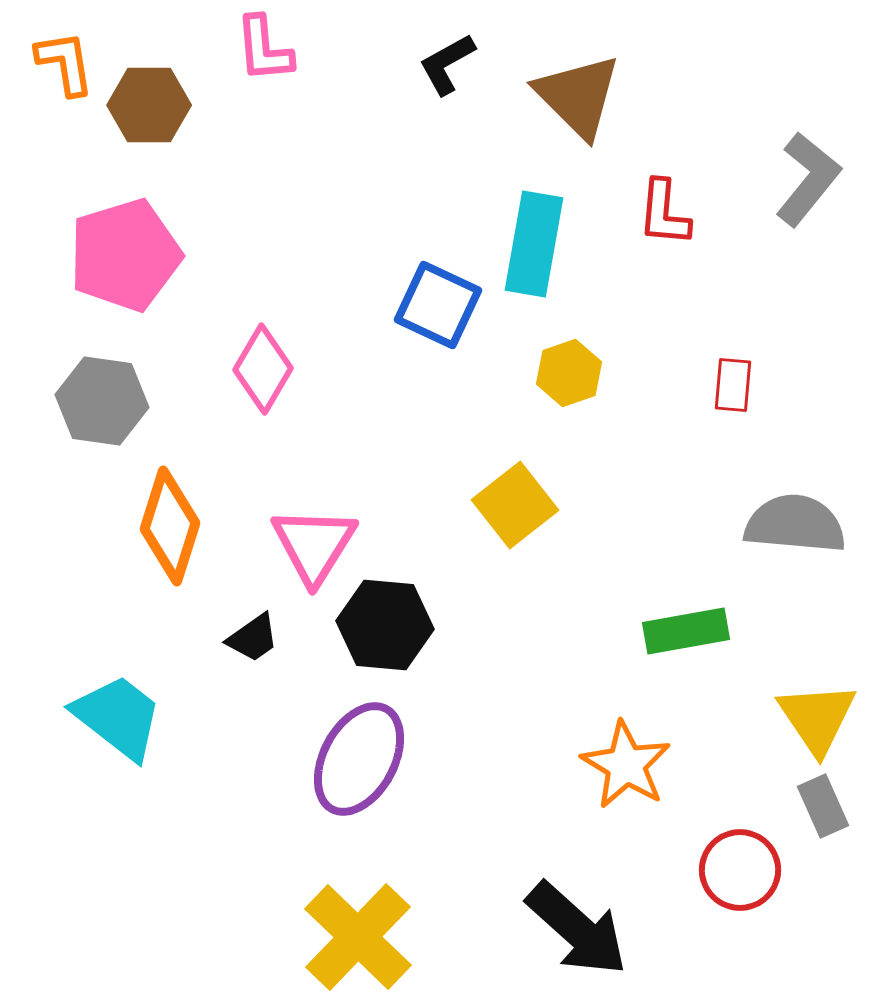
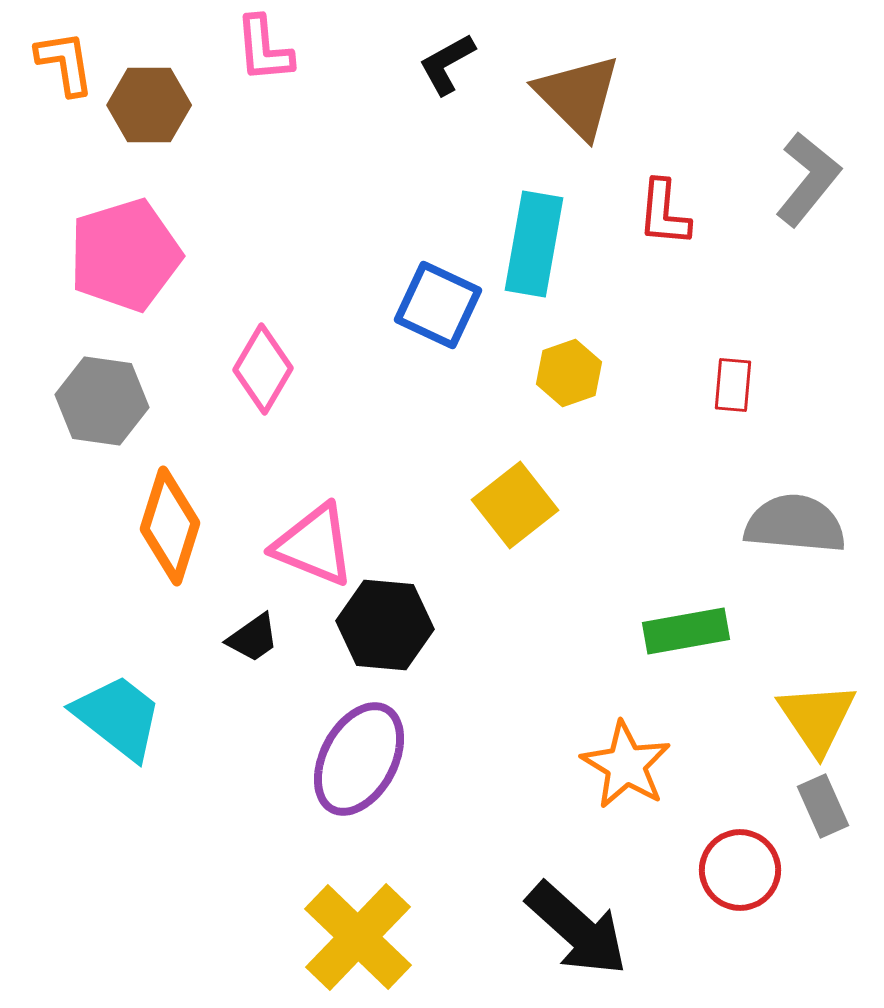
pink triangle: rotated 40 degrees counterclockwise
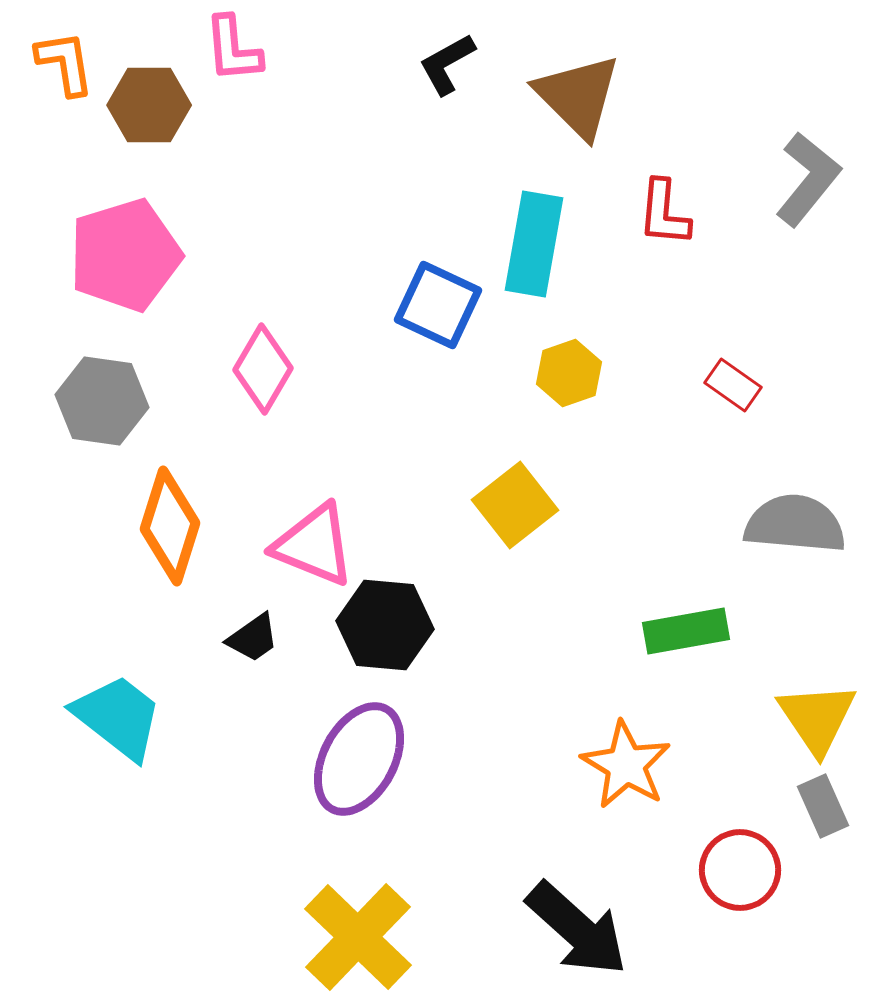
pink L-shape: moved 31 px left
red rectangle: rotated 60 degrees counterclockwise
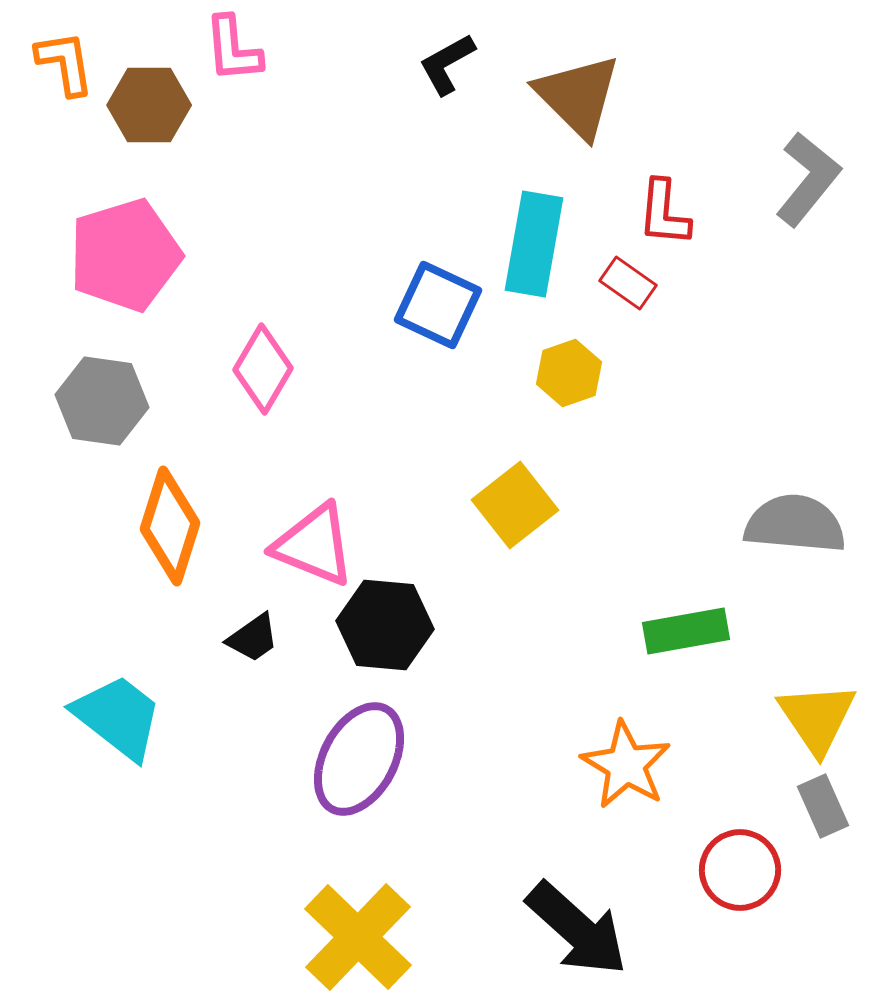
red rectangle: moved 105 px left, 102 px up
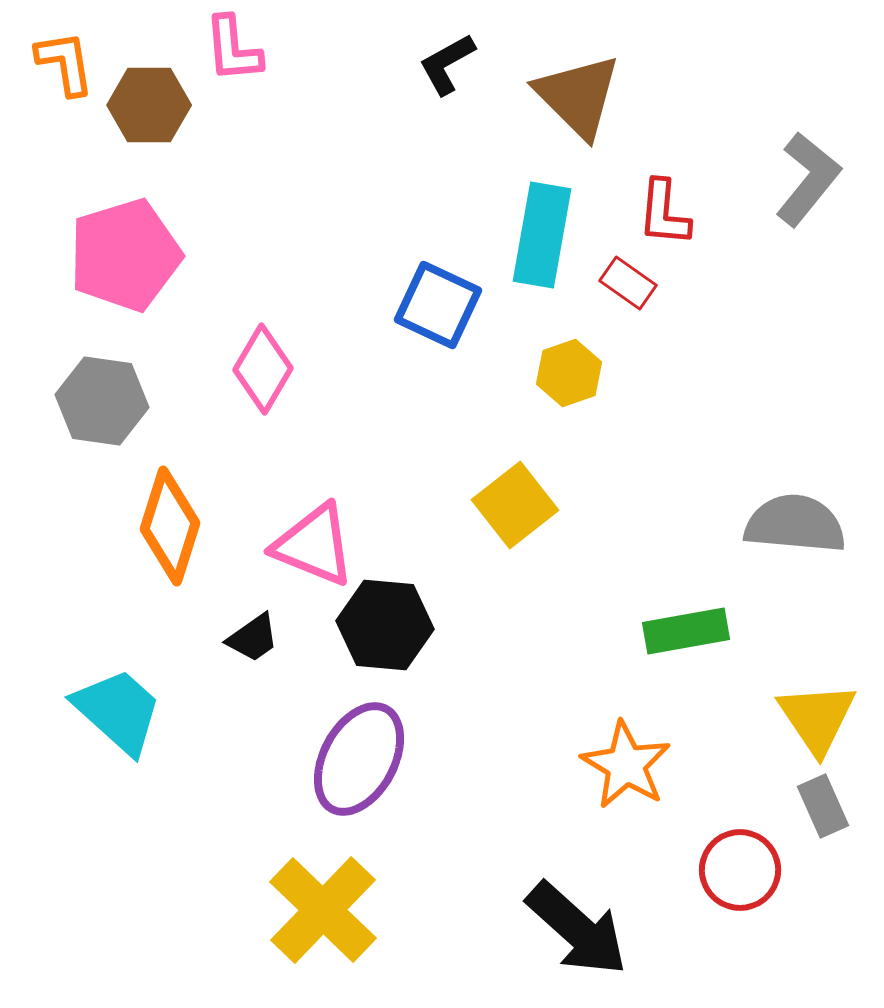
cyan rectangle: moved 8 px right, 9 px up
cyan trapezoid: moved 6 px up; rotated 4 degrees clockwise
yellow cross: moved 35 px left, 27 px up
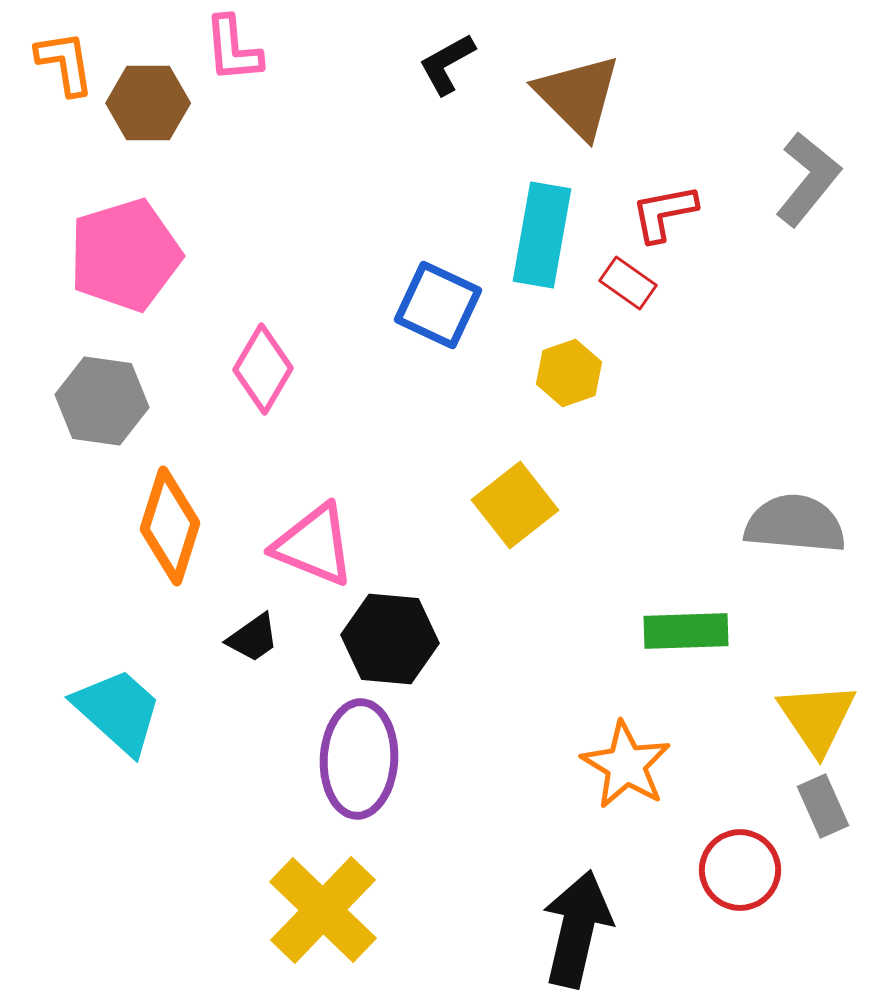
brown hexagon: moved 1 px left, 2 px up
red L-shape: rotated 74 degrees clockwise
black hexagon: moved 5 px right, 14 px down
green rectangle: rotated 8 degrees clockwise
purple ellipse: rotated 25 degrees counterclockwise
black arrow: rotated 119 degrees counterclockwise
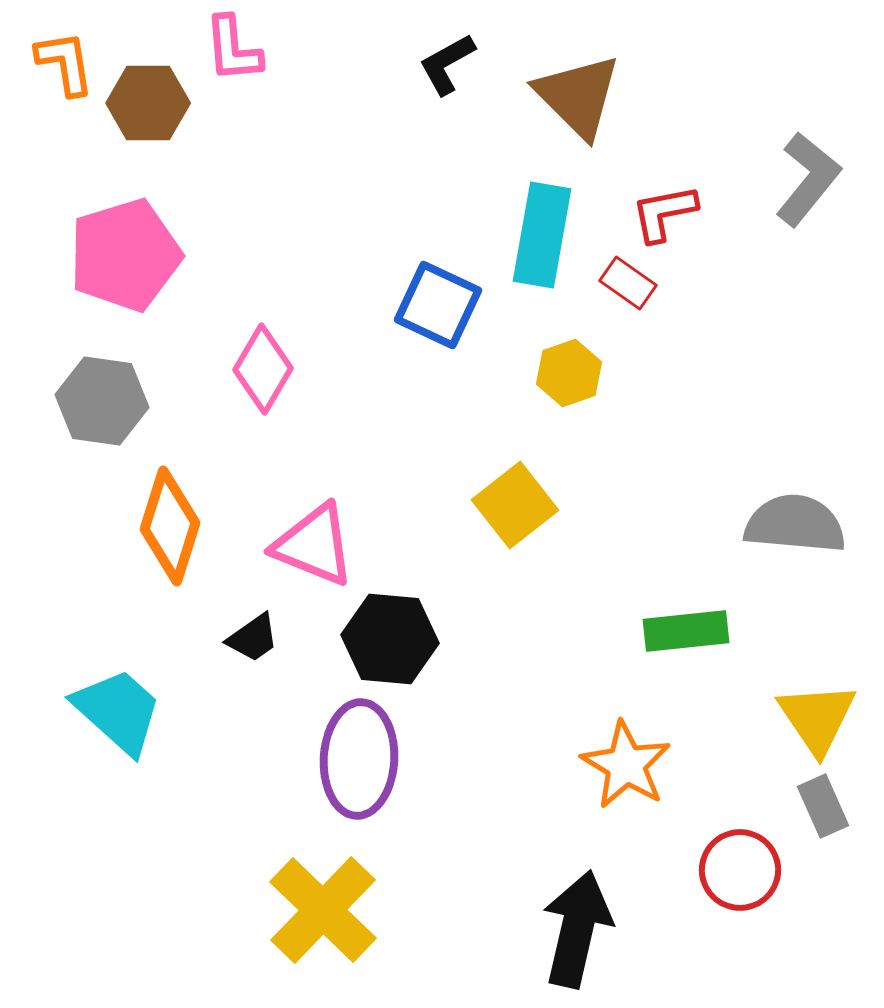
green rectangle: rotated 4 degrees counterclockwise
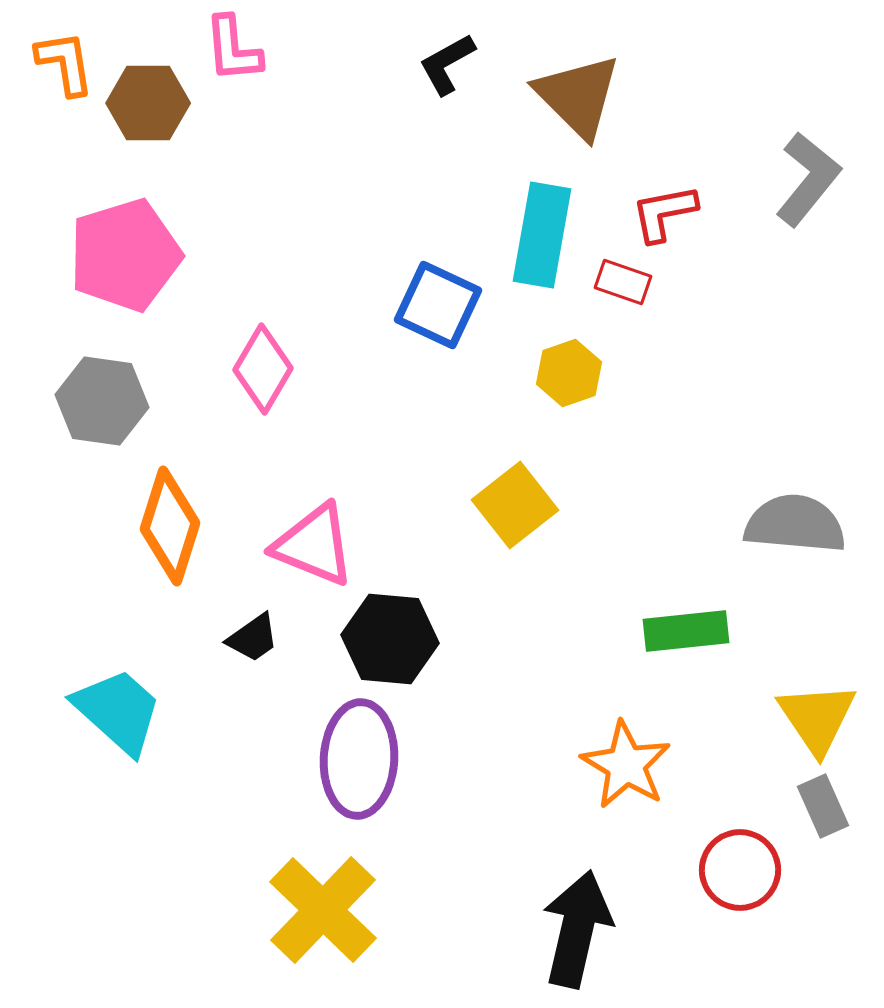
red rectangle: moved 5 px left, 1 px up; rotated 16 degrees counterclockwise
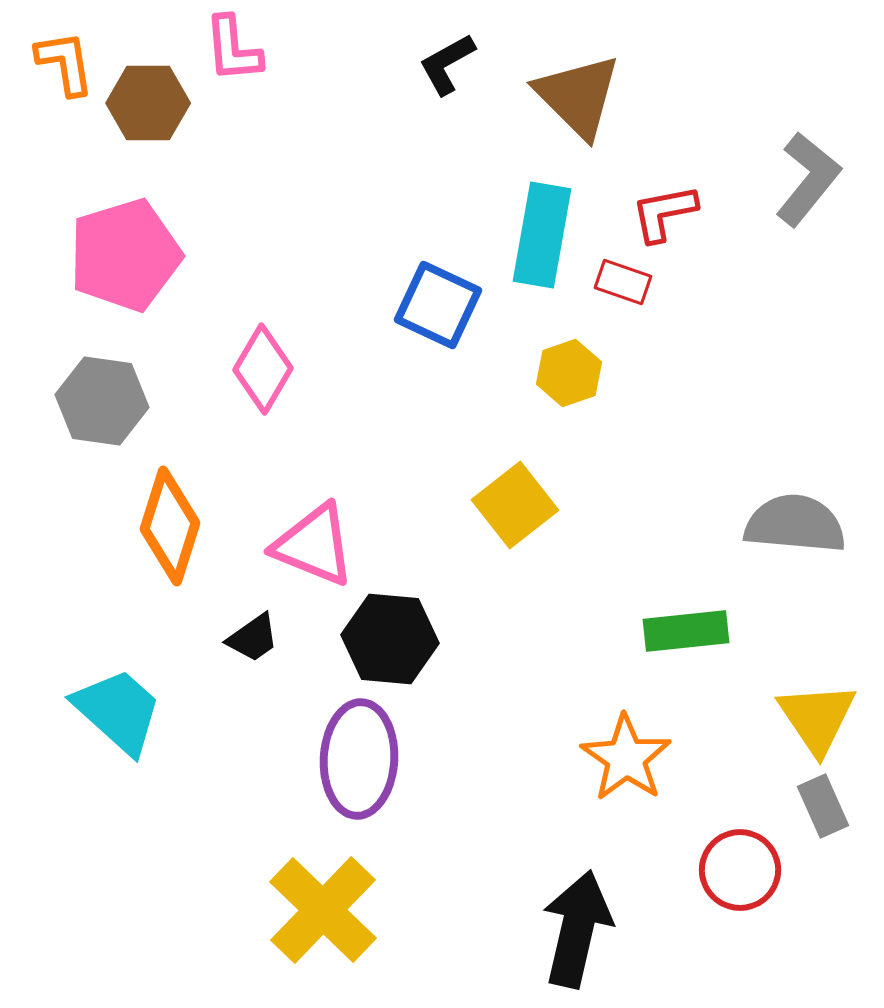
orange star: moved 7 px up; rotated 4 degrees clockwise
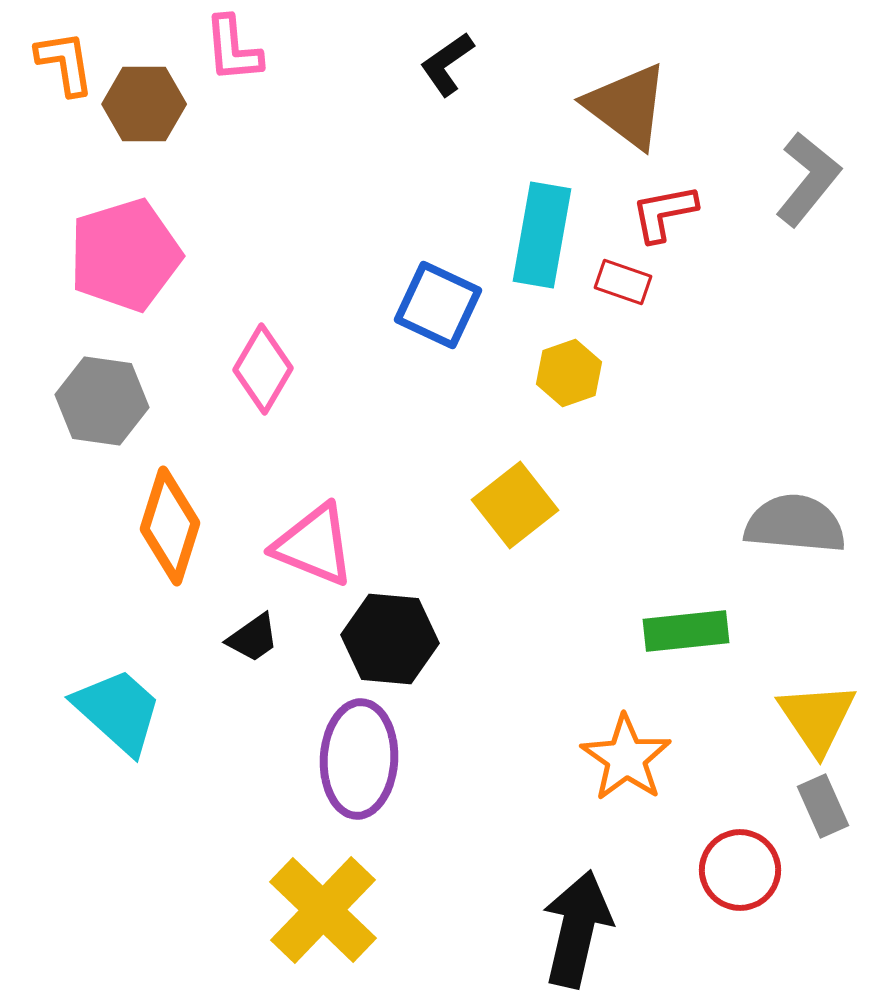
black L-shape: rotated 6 degrees counterclockwise
brown triangle: moved 49 px right, 10 px down; rotated 8 degrees counterclockwise
brown hexagon: moved 4 px left, 1 px down
